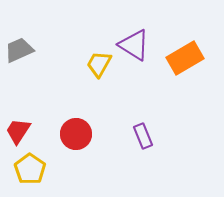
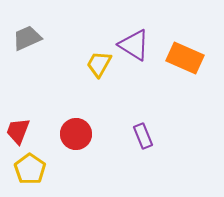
gray trapezoid: moved 8 px right, 12 px up
orange rectangle: rotated 54 degrees clockwise
red trapezoid: rotated 12 degrees counterclockwise
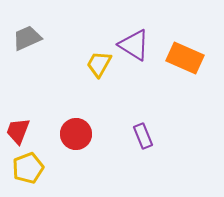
yellow pentagon: moved 2 px left, 1 px up; rotated 16 degrees clockwise
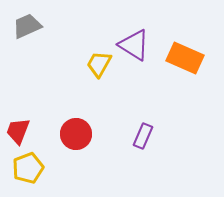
gray trapezoid: moved 12 px up
purple rectangle: rotated 45 degrees clockwise
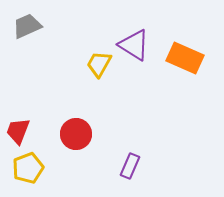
purple rectangle: moved 13 px left, 30 px down
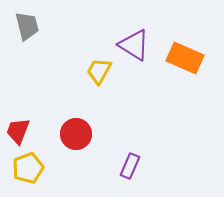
gray trapezoid: rotated 100 degrees clockwise
yellow trapezoid: moved 7 px down
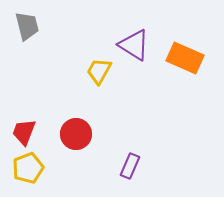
red trapezoid: moved 6 px right, 1 px down
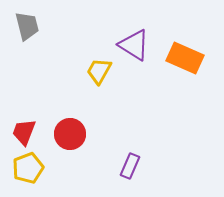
red circle: moved 6 px left
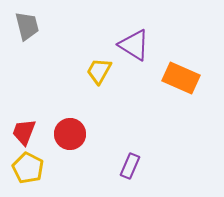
orange rectangle: moved 4 px left, 20 px down
yellow pentagon: rotated 24 degrees counterclockwise
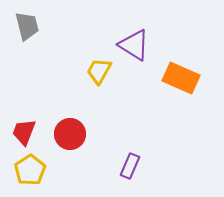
yellow pentagon: moved 2 px right, 2 px down; rotated 12 degrees clockwise
